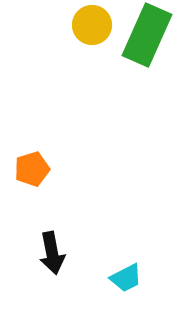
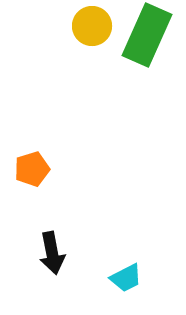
yellow circle: moved 1 px down
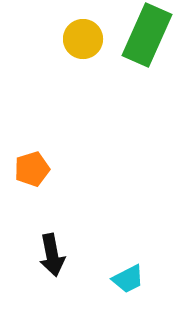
yellow circle: moved 9 px left, 13 px down
black arrow: moved 2 px down
cyan trapezoid: moved 2 px right, 1 px down
